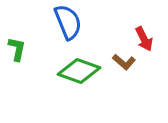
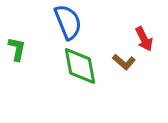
green diamond: moved 1 px right, 5 px up; rotated 60 degrees clockwise
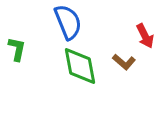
red arrow: moved 1 px right, 3 px up
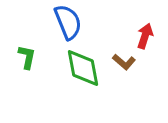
red arrow: rotated 135 degrees counterclockwise
green L-shape: moved 10 px right, 8 px down
green diamond: moved 3 px right, 2 px down
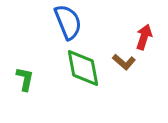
red arrow: moved 1 px left, 1 px down
green L-shape: moved 2 px left, 22 px down
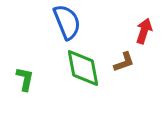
blue semicircle: moved 1 px left
red arrow: moved 6 px up
brown L-shape: rotated 60 degrees counterclockwise
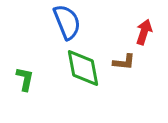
red arrow: moved 1 px down
brown L-shape: rotated 25 degrees clockwise
